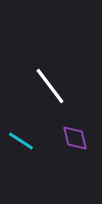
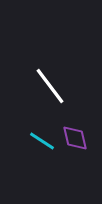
cyan line: moved 21 px right
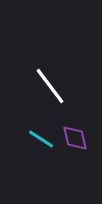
cyan line: moved 1 px left, 2 px up
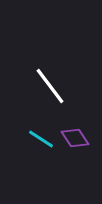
purple diamond: rotated 20 degrees counterclockwise
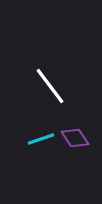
cyan line: rotated 52 degrees counterclockwise
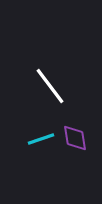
purple diamond: rotated 24 degrees clockwise
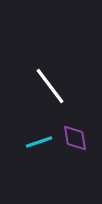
cyan line: moved 2 px left, 3 px down
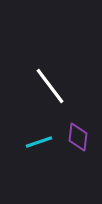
purple diamond: moved 3 px right, 1 px up; rotated 16 degrees clockwise
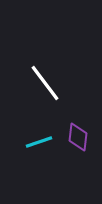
white line: moved 5 px left, 3 px up
